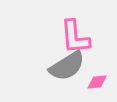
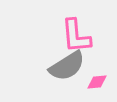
pink L-shape: moved 1 px right, 1 px up
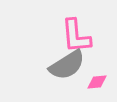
gray semicircle: moved 1 px up
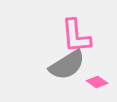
pink diamond: rotated 40 degrees clockwise
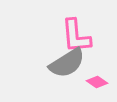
gray semicircle: moved 2 px up
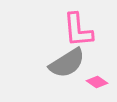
pink L-shape: moved 2 px right, 6 px up
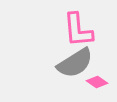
gray semicircle: moved 8 px right
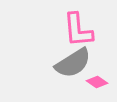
gray semicircle: moved 2 px left
